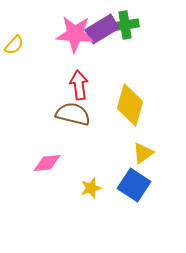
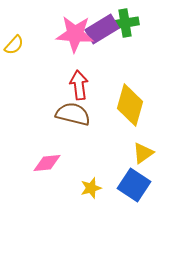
green cross: moved 2 px up
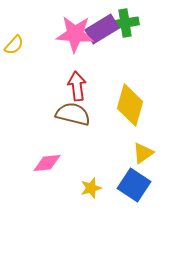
red arrow: moved 2 px left, 1 px down
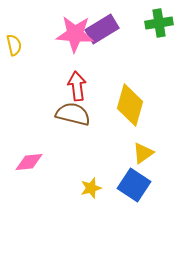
green cross: moved 34 px right
yellow semicircle: rotated 55 degrees counterclockwise
pink diamond: moved 18 px left, 1 px up
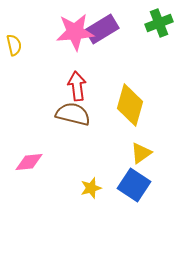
green cross: rotated 12 degrees counterclockwise
pink star: moved 2 px up; rotated 9 degrees counterclockwise
yellow triangle: moved 2 px left
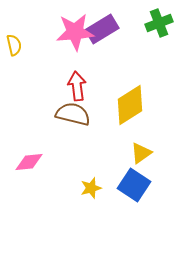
yellow diamond: rotated 42 degrees clockwise
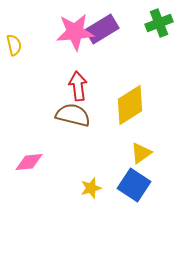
red arrow: moved 1 px right
brown semicircle: moved 1 px down
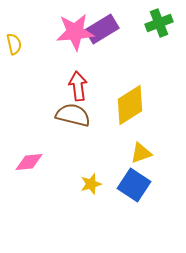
yellow semicircle: moved 1 px up
yellow triangle: rotated 15 degrees clockwise
yellow star: moved 4 px up
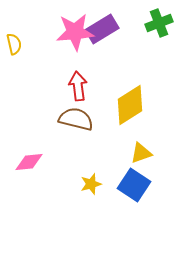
brown semicircle: moved 3 px right, 4 px down
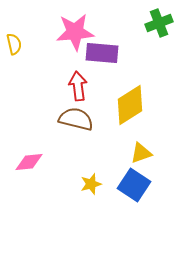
purple rectangle: moved 24 px down; rotated 36 degrees clockwise
